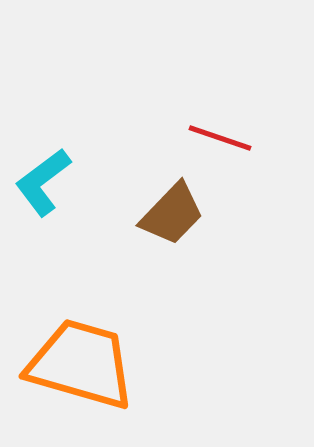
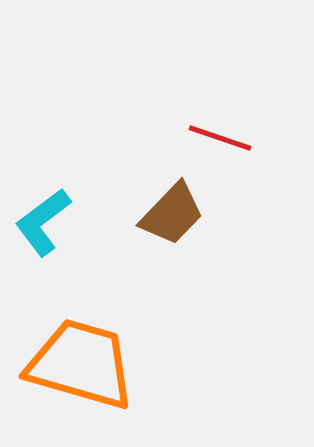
cyan L-shape: moved 40 px down
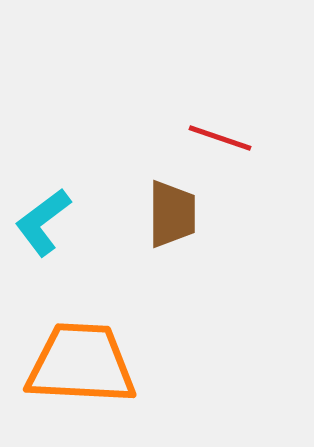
brown trapezoid: rotated 44 degrees counterclockwise
orange trapezoid: rotated 13 degrees counterclockwise
